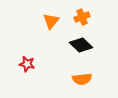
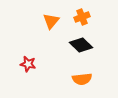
red star: moved 1 px right
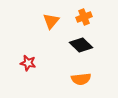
orange cross: moved 2 px right
red star: moved 1 px up
orange semicircle: moved 1 px left
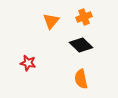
orange semicircle: rotated 84 degrees clockwise
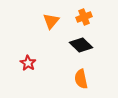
red star: rotated 21 degrees clockwise
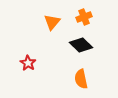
orange triangle: moved 1 px right, 1 px down
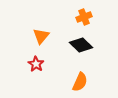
orange triangle: moved 11 px left, 14 px down
red star: moved 8 px right, 1 px down
orange semicircle: moved 1 px left, 3 px down; rotated 144 degrees counterclockwise
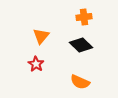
orange cross: rotated 14 degrees clockwise
orange semicircle: rotated 90 degrees clockwise
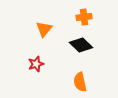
orange triangle: moved 3 px right, 7 px up
red star: rotated 21 degrees clockwise
orange semicircle: rotated 54 degrees clockwise
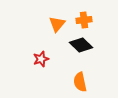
orange cross: moved 3 px down
orange triangle: moved 13 px right, 5 px up
red star: moved 5 px right, 5 px up
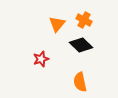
orange cross: rotated 35 degrees clockwise
